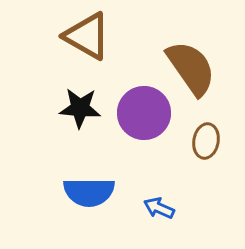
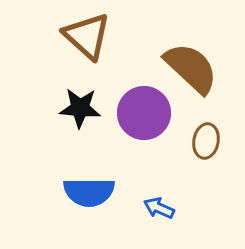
brown triangle: rotated 12 degrees clockwise
brown semicircle: rotated 12 degrees counterclockwise
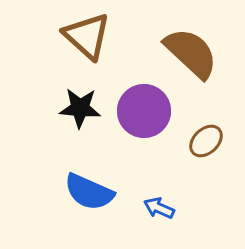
brown semicircle: moved 15 px up
purple circle: moved 2 px up
brown ellipse: rotated 36 degrees clockwise
blue semicircle: rotated 24 degrees clockwise
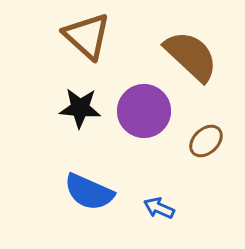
brown semicircle: moved 3 px down
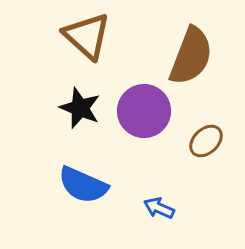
brown semicircle: rotated 68 degrees clockwise
black star: rotated 18 degrees clockwise
blue semicircle: moved 6 px left, 7 px up
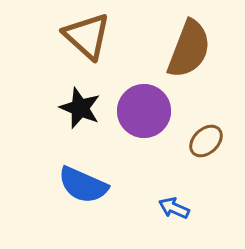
brown semicircle: moved 2 px left, 7 px up
blue arrow: moved 15 px right
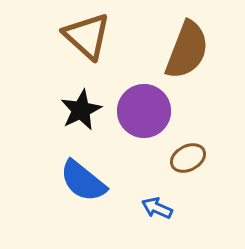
brown semicircle: moved 2 px left, 1 px down
black star: moved 1 px right, 2 px down; rotated 24 degrees clockwise
brown ellipse: moved 18 px left, 17 px down; rotated 16 degrees clockwise
blue semicircle: moved 4 px up; rotated 15 degrees clockwise
blue arrow: moved 17 px left
